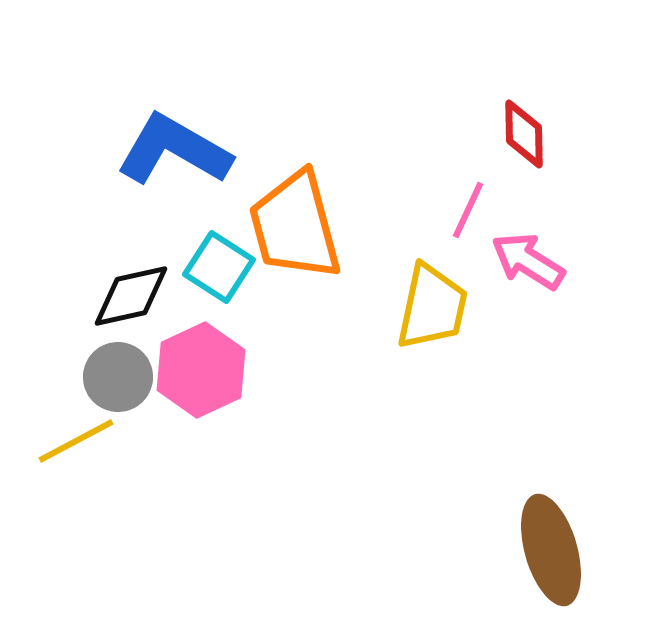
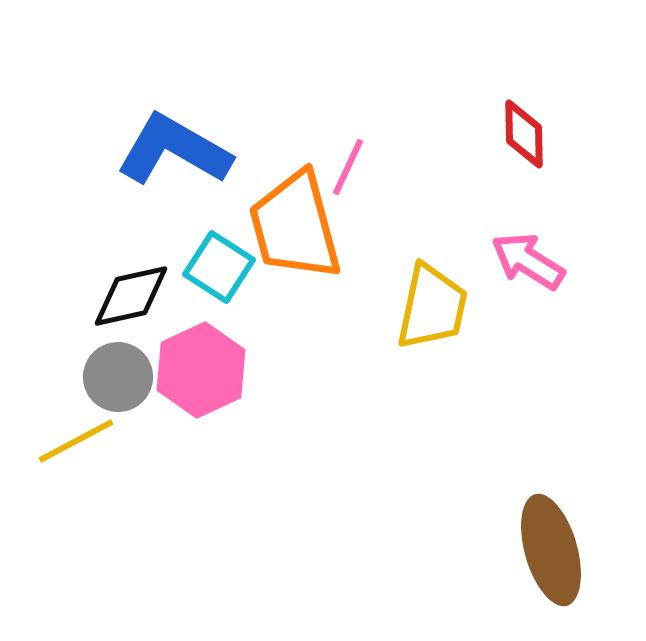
pink line: moved 120 px left, 43 px up
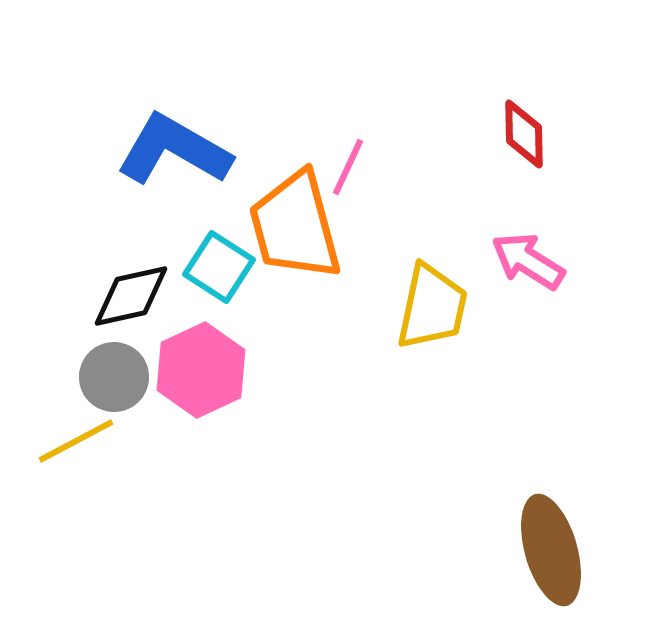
gray circle: moved 4 px left
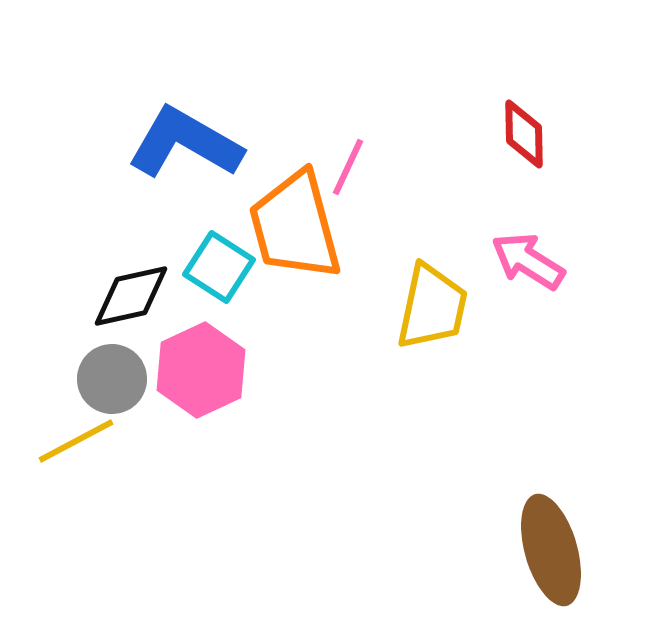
blue L-shape: moved 11 px right, 7 px up
gray circle: moved 2 px left, 2 px down
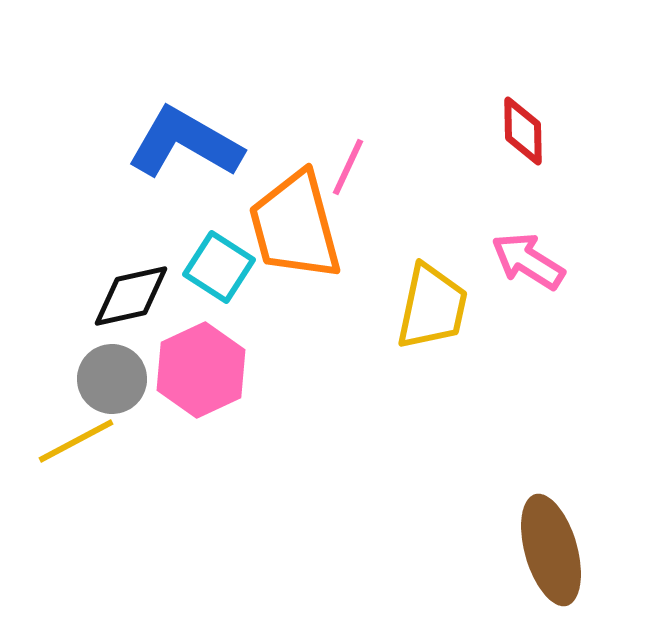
red diamond: moved 1 px left, 3 px up
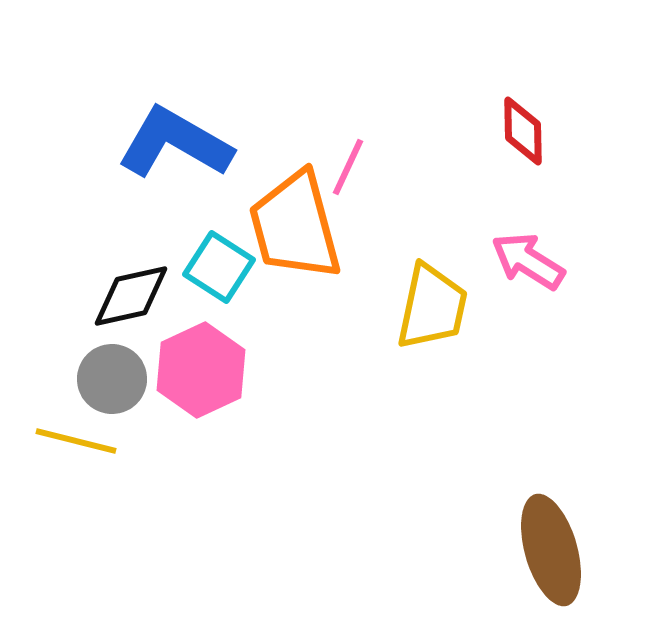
blue L-shape: moved 10 px left
yellow line: rotated 42 degrees clockwise
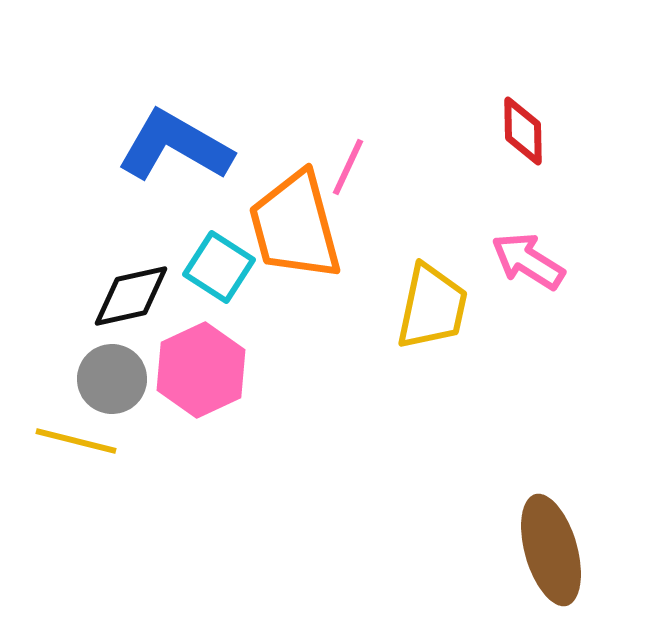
blue L-shape: moved 3 px down
